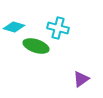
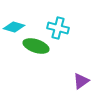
purple triangle: moved 2 px down
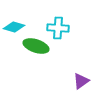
cyan cross: rotated 10 degrees counterclockwise
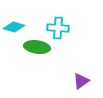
green ellipse: moved 1 px right, 1 px down; rotated 10 degrees counterclockwise
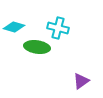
cyan cross: rotated 10 degrees clockwise
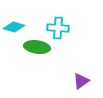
cyan cross: rotated 10 degrees counterclockwise
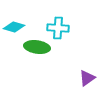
purple triangle: moved 6 px right, 3 px up
